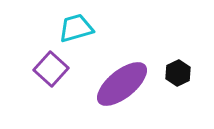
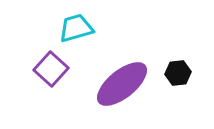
black hexagon: rotated 20 degrees clockwise
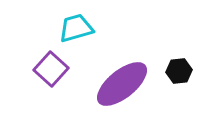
black hexagon: moved 1 px right, 2 px up
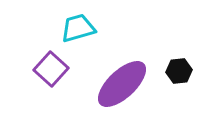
cyan trapezoid: moved 2 px right
purple ellipse: rotated 4 degrees counterclockwise
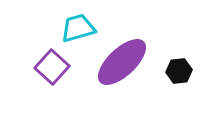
purple square: moved 1 px right, 2 px up
purple ellipse: moved 22 px up
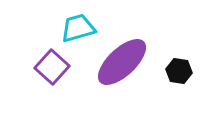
black hexagon: rotated 15 degrees clockwise
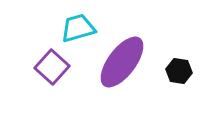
purple ellipse: rotated 10 degrees counterclockwise
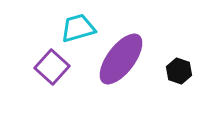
purple ellipse: moved 1 px left, 3 px up
black hexagon: rotated 10 degrees clockwise
